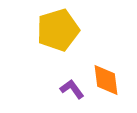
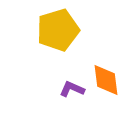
purple L-shape: rotated 30 degrees counterclockwise
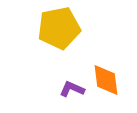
yellow pentagon: moved 1 px right, 2 px up; rotated 6 degrees clockwise
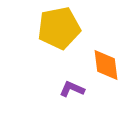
orange diamond: moved 15 px up
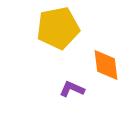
yellow pentagon: moved 1 px left
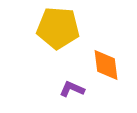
yellow pentagon: rotated 15 degrees clockwise
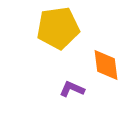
yellow pentagon: rotated 12 degrees counterclockwise
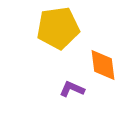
orange diamond: moved 3 px left
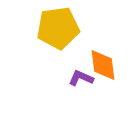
purple L-shape: moved 9 px right, 11 px up
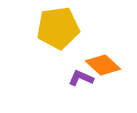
orange diamond: rotated 40 degrees counterclockwise
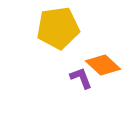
purple L-shape: rotated 45 degrees clockwise
